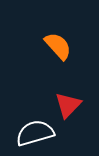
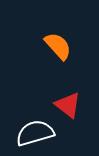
red triangle: rotated 36 degrees counterclockwise
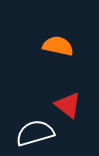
orange semicircle: rotated 36 degrees counterclockwise
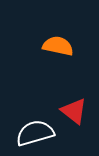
red triangle: moved 6 px right, 6 px down
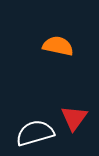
red triangle: moved 7 px down; rotated 28 degrees clockwise
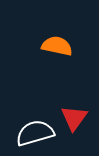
orange semicircle: moved 1 px left
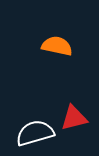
red triangle: rotated 40 degrees clockwise
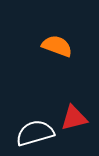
orange semicircle: rotated 8 degrees clockwise
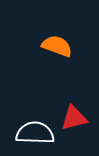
white semicircle: rotated 18 degrees clockwise
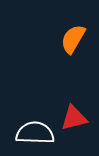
orange semicircle: moved 16 px right, 7 px up; rotated 80 degrees counterclockwise
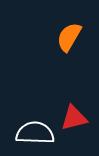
orange semicircle: moved 4 px left, 2 px up
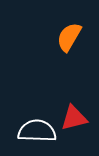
white semicircle: moved 2 px right, 2 px up
